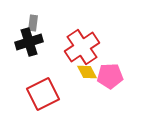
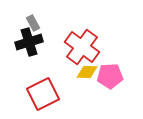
gray rectangle: rotated 35 degrees counterclockwise
red cross: rotated 20 degrees counterclockwise
yellow diamond: rotated 60 degrees counterclockwise
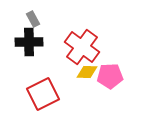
gray rectangle: moved 4 px up
black cross: rotated 16 degrees clockwise
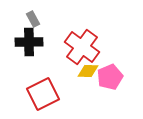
yellow diamond: moved 1 px right, 1 px up
pink pentagon: moved 1 px down; rotated 20 degrees counterclockwise
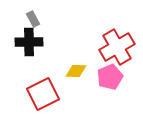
red cross: moved 35 px right; rotated 24 degrees clockwise
yellow diamond: moved 12 px left
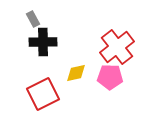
black cross: moved 14 px right
red cross: rotated 8 degrees counterclockwise
yellow diamond: moved 2 px down; rotated 15 degrees counterclockwise
pink pentagon: rotated 25 degrees clockwise
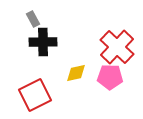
red cross: rotated 8 degrees counterclockwise
red square: moved 8 px left, 1 px down
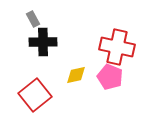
red cross: rotated 32 degrees counterclockwise
yellow diamond: moved 2 px down
pink pentagon: rotated 20 degrees clockwise
red square: rotated 12 degrees counterclockwise
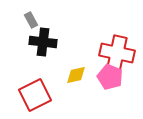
gray rectangle: moved 2 px left, 1 px down
black cross: rotated 8 degrees clockwise
red cross: moved 6 px down
red square: rotated 12 degrees clockwise
